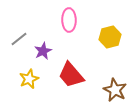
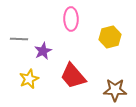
pink ellipse: moved 2 px right, 1 px up
gray line: rotated 42 degrees clockwise
red trapezoid: moved 2 px right, 1 px down
brown star: rotated 25 degrees counterclockwise
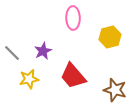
pink ellipse: moved 2 px right, 1 px up
gray line: moved 7 px left, 14 px down; rotated 42 degrees clockwise
yellow star: rotated 12 degrees clockwise
brown star: rotated 15 degrees clockwise
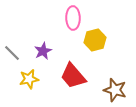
yellow hexagon: moved 15 px left, 3 px down
